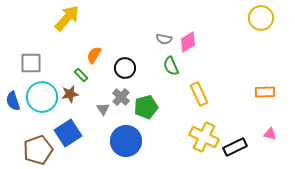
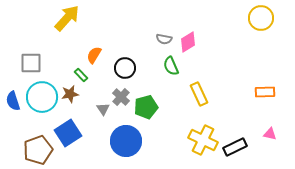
yellow cross: moved 1 px left, 3 px down
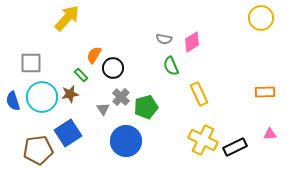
pink diamond: moved 4 px right
black circle: moved 12 px left
pink triangle: rotated 16 degrees counterclockwise
brown pentagon: rotated 12 degrees clockwise
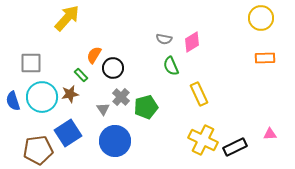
orange rectangle: moved 34 px up
blue circle: moved 11 px left
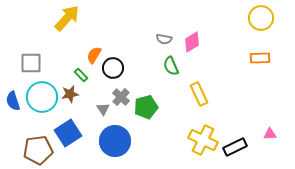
orange rectangle: moved 5 px left
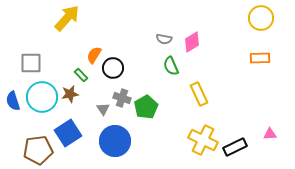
gray cross: moved 1 px right, 1 px down; rotated 24 degrees counterclockwise
green pentagon: rotated 15 degrees counterclockwise
